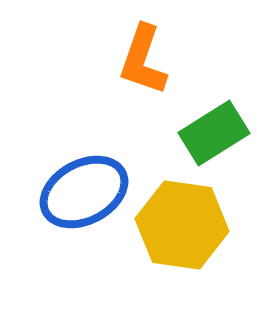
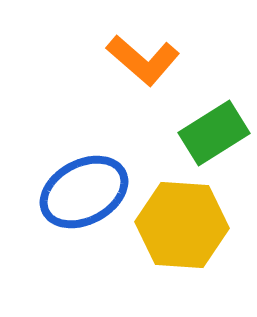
orange L-shape: rotated 68 degrees counterclockwise
yellow hexagon: rotated 4 degrees counterclockwise
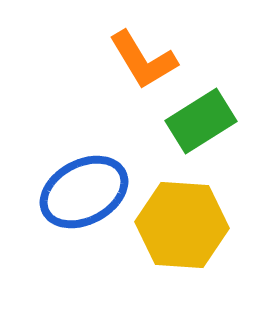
orange L-shape: rotated 18 degrees clockwise
green rectangle: moved 13 px left, 12 px up
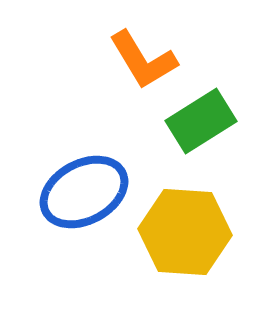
yellow hexagon: moved 3 px right, 7 px down
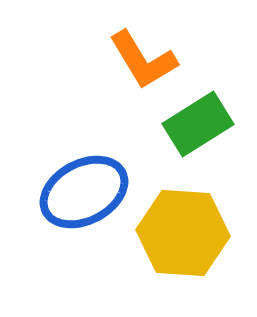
green rectangle: moved 3 px left, 3 px down
yellow hexagon: moved 2 px left, 1 px down
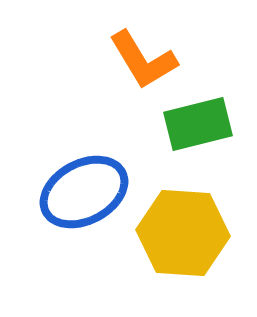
green rectangle: rotated 18 degrees clockwise
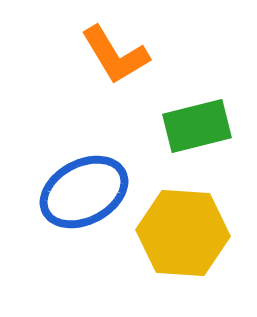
orange L-shape: moved 28 px left, 5 px up
green rectangle: moved 1 px left, 2 px down
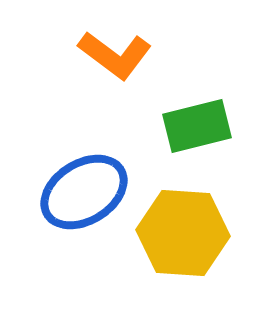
orange L-shape: rotated 22 degrees counterclockwise
blue ellipse: rotated 4 degrees counterclockwise
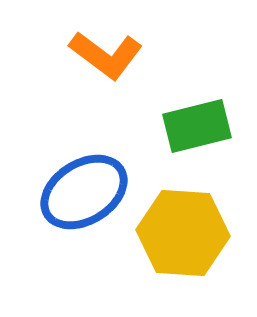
orange L-shape: moved 9 px left
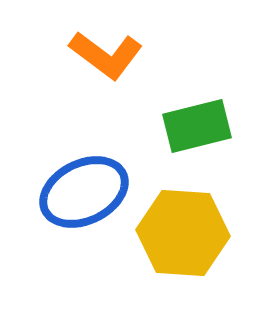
blue ellipse: rotated 6 degrees clockwise
